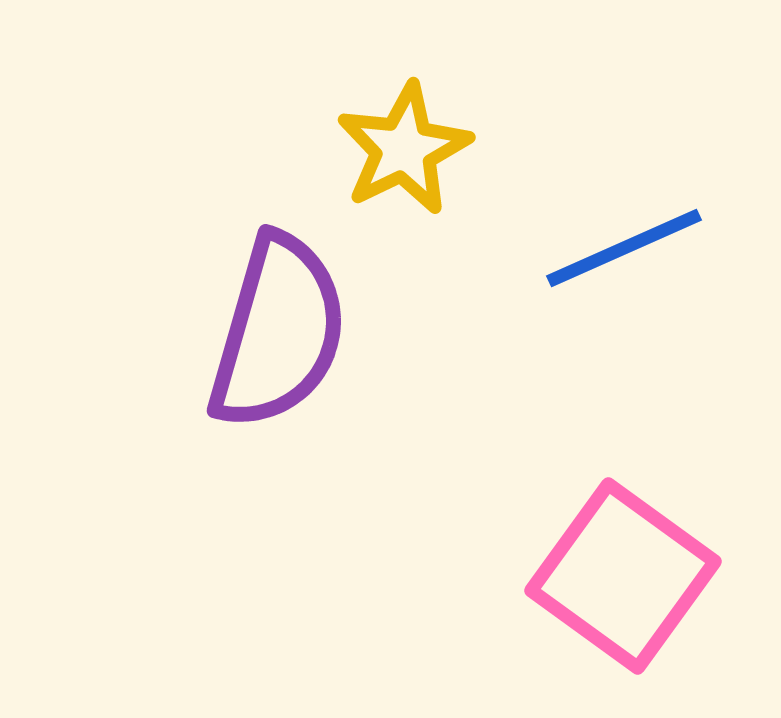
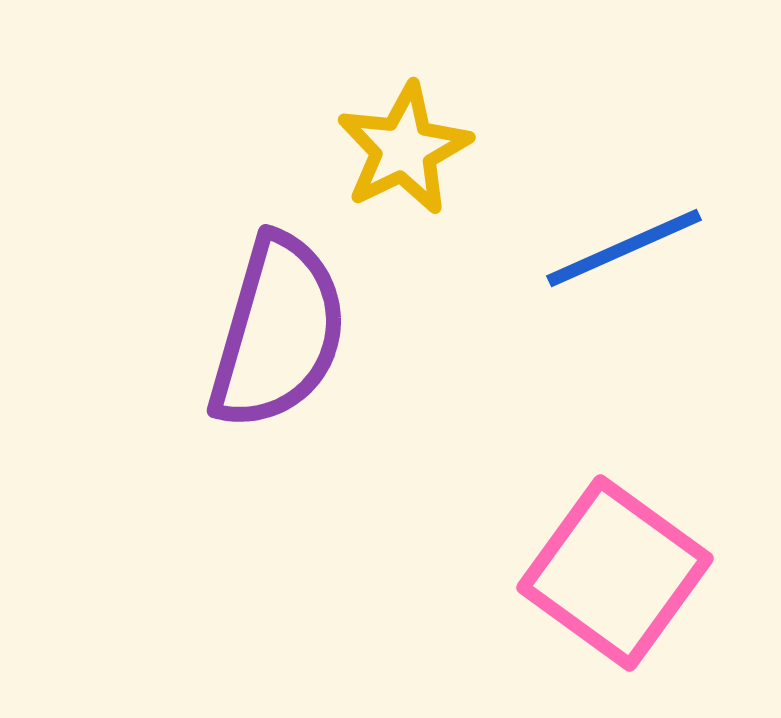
pink square: moved 8 px left, 3 px up
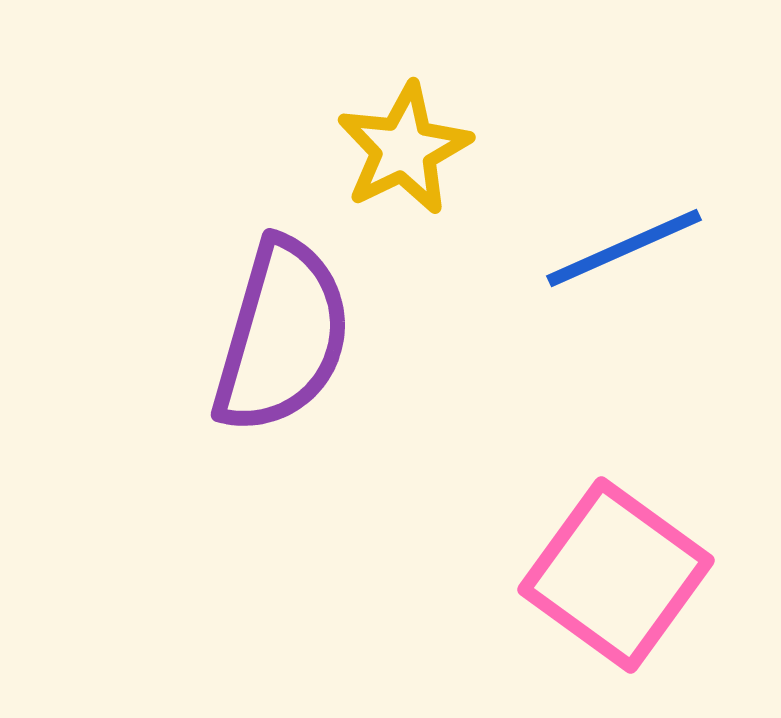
purple semicircle: moved 4 px right, 4 px down
pink square: moved 1 px right, 2 px down
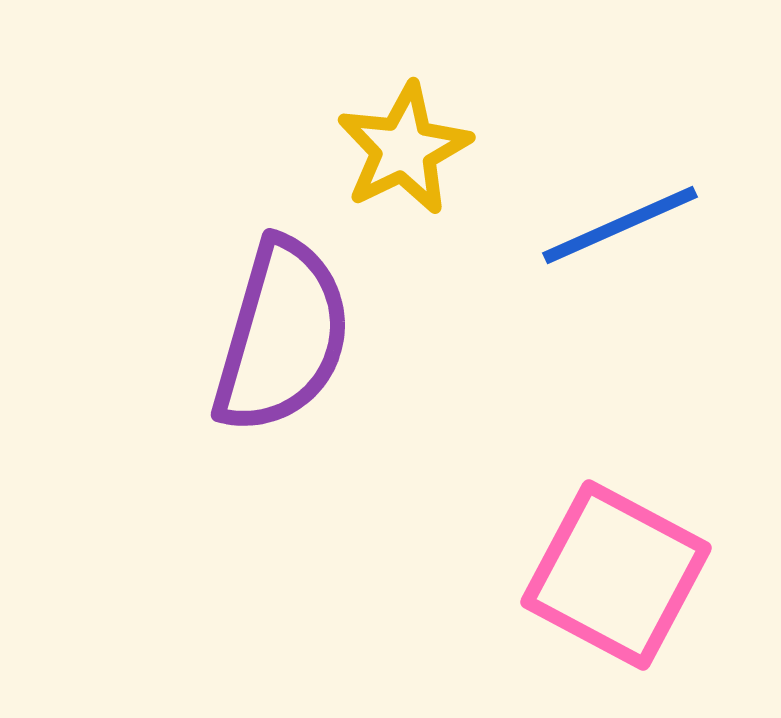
blue line: moved 4 px left, 23 px up
pink square: rotated 8 degrees counterclockwise
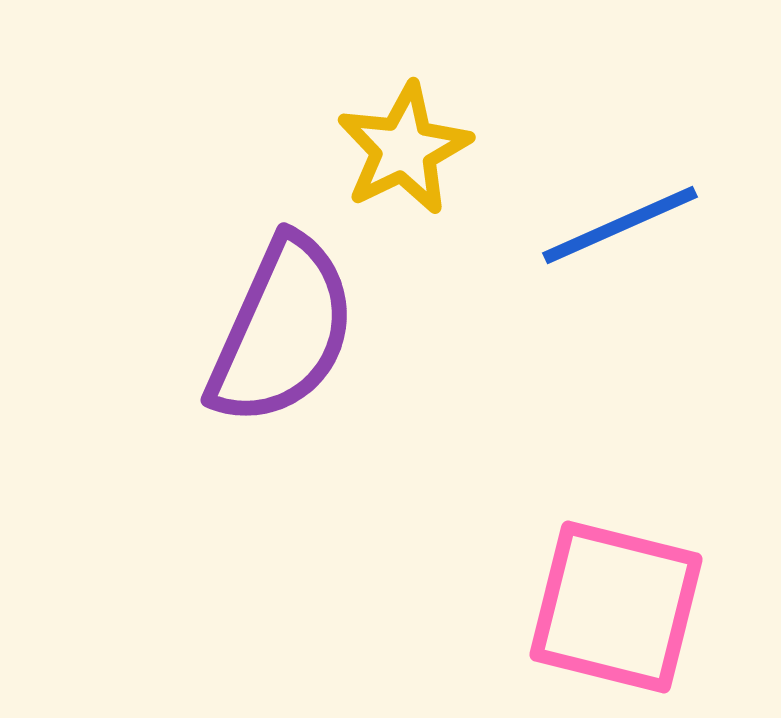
purple semicircle: moved 5 px up; rotated 8 degrees clockwise
pink square: moved 32 px down; rotated 14 degrees counterclockwise
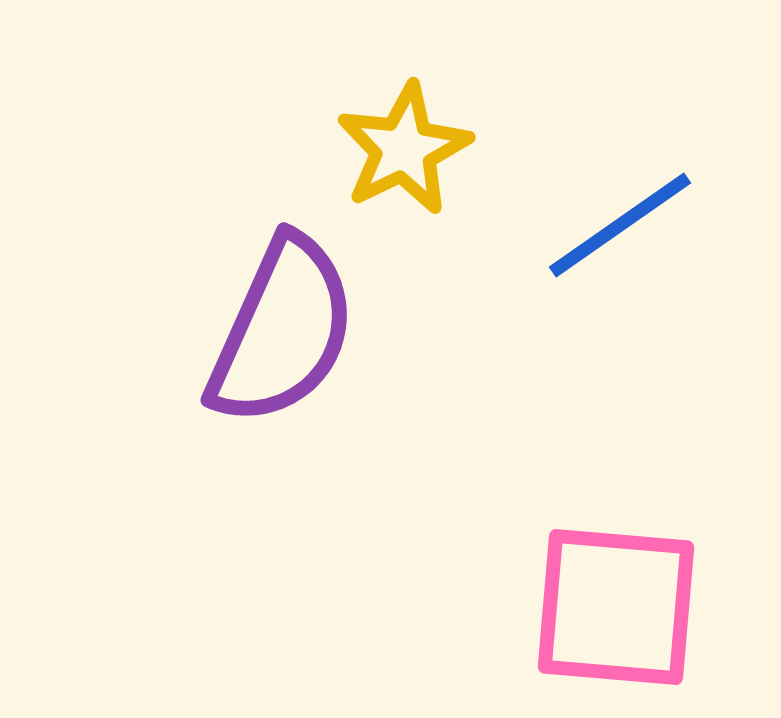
blue line: rotated 11 degrees counterclockwise
pink square: rotated 9 degrees counterclockwise
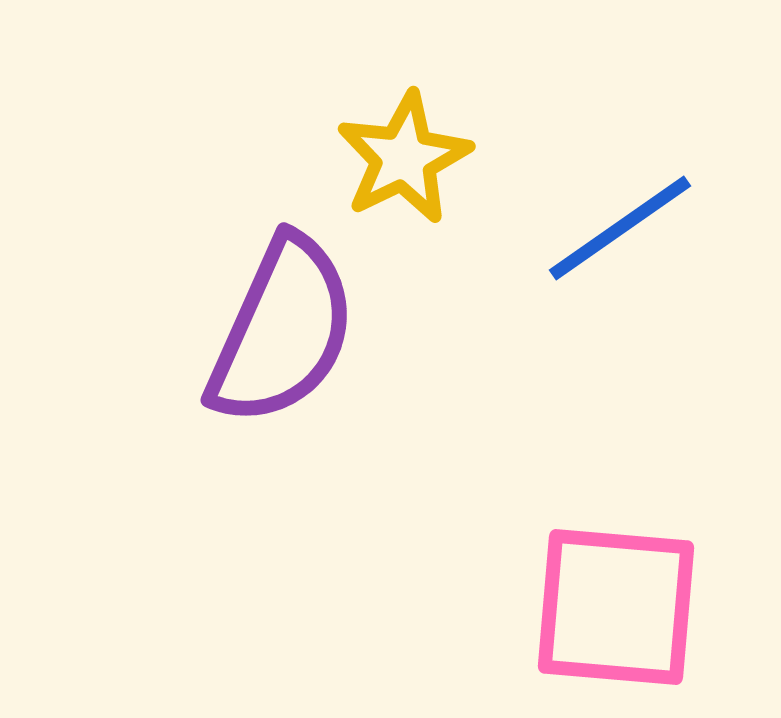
yellow star: moved 9 px down
blue line: moved 3 px down
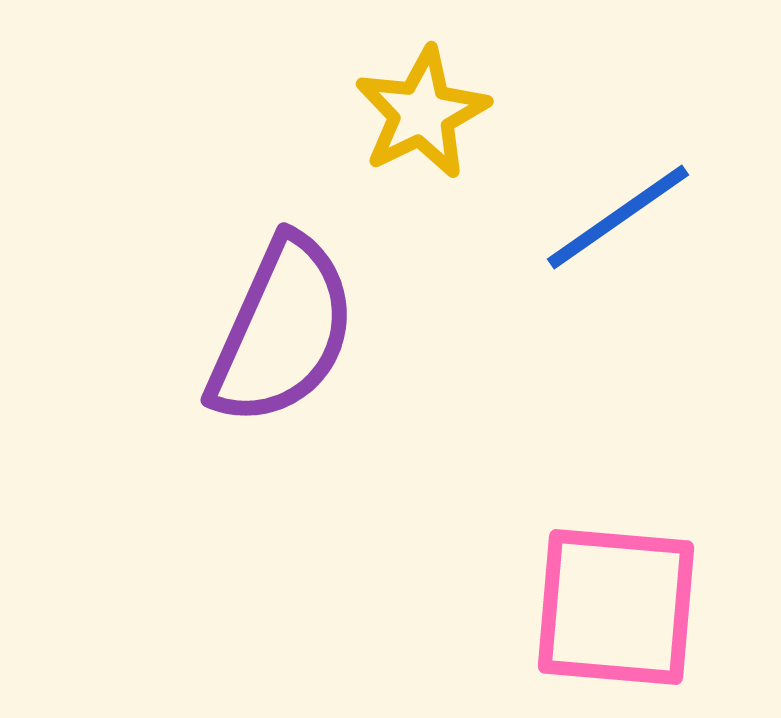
yellow star: moved 18 px right, 45 px up
blue line: moved 2 px left, 11 px up
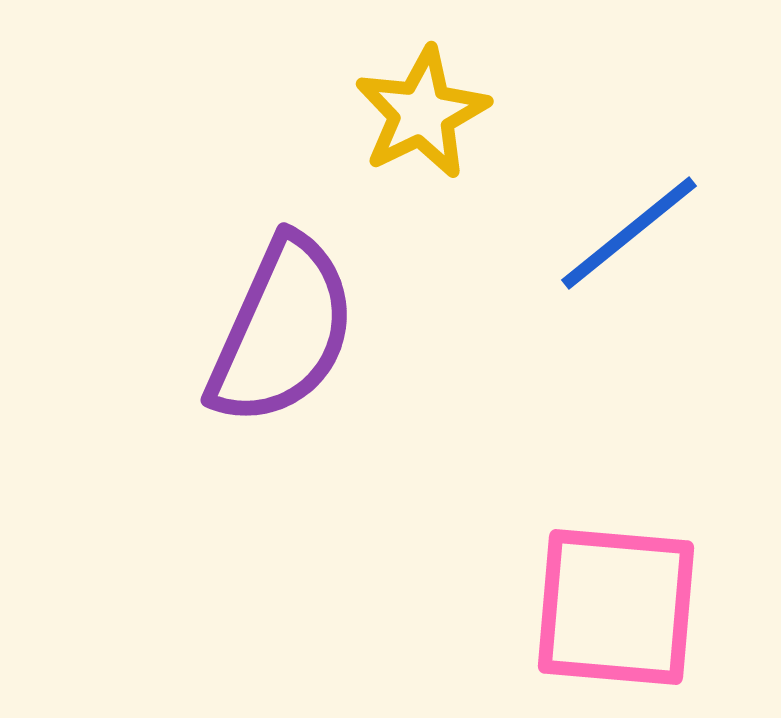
blue line: moved 11 px right, 16 px down; rotated 4 degrees counterclockwise
